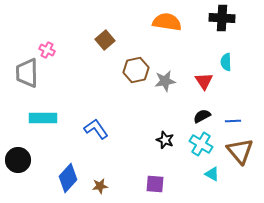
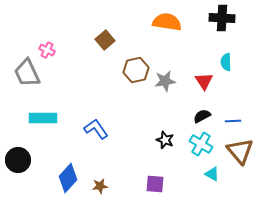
gray trapezoid: rotated 24 degrees counterclockwise
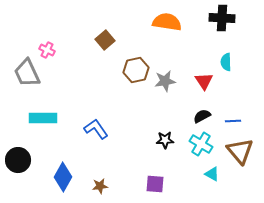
black star: rotated 24 degrees counterclockwise
blue diamond: moved 5 px left, 1 px up; rotated 12 degrees counterclockwise
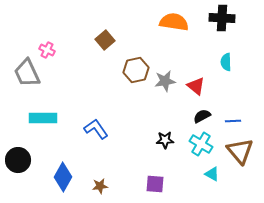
orange semicircle: moved 7 px right
red triangle: moved 8 px left, 5 px down; rotated 18 degrees counterclockwise
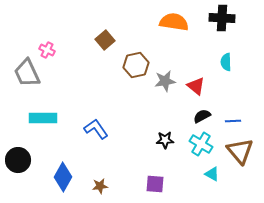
brown hexagon: moved 5 px up
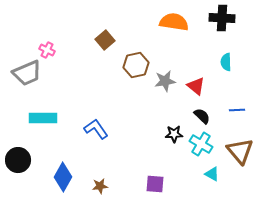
gray trapezoid: rotated 88 degrees counterclockwise
black semicircle: rotated 72 degrees clockwise
blue line: moved 4 px right, 11 px up
black star: moved 9 px right, 6 px up
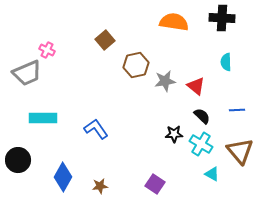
purple square: rotated 30 degrees clockwise
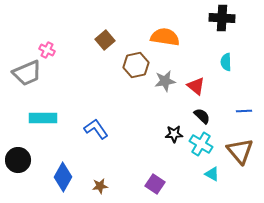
orange semicircle: moved 9 px left, 15 px down
blue line: moved 7 px right, 1 px down
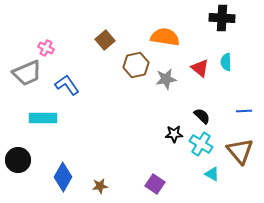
pink cross: moved 1 px left, 2 px up
gray star: moved 1 px right, 2 px up
red triangle: moved 4 px right, 18 px up
blue L-shape: moved 29 px left, 44 px up
